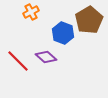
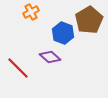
purple diamond: moved 4 px right
red line: moved 7 px down
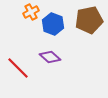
brown pentagon: rotated 20 degrees clockwise
blue hexagon: moved 10 px left, 9 px up
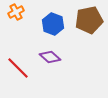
orange cross: moved 15 px left
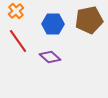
orange cross: moved 1 px up; rotated 14 degrees counterclockwise
blue hexagon: rotated 20 degrees counterclockwise
red line: moved 27 px up; rotated 10 degrees clockwise
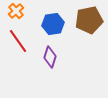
blue hexagon: rotated 10 degrees counterclockwise
purple diamond: rotated 65 degrees clockwise
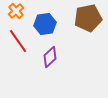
brown pentagon: moved 1 px left, 2 px up
blue hexagon: moved 8 px left
purple diamond: rotated 30 degrees clockwise
